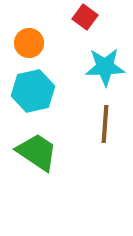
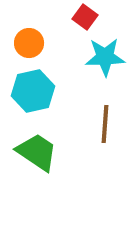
cyan star: moved 10 px up
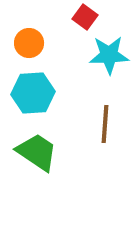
cyan star: moved 4 px right, 2 px up
cyan hexagon: moved 2 px down; rotated 9 degrees clockwise
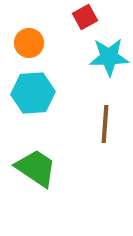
red square: rotated 25 degrees clockwise
cyan star: moved 2 px down
green trapezoid: moved 1 px left, 16 px down
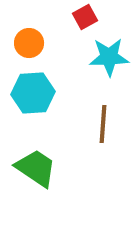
brown line: moved 2 px left
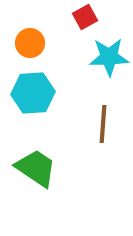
orange circle: moved 1 px right
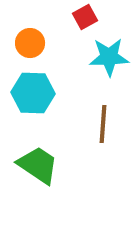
cyan hexagon: rotated 6 degrees clockwise
green trapezoid: moved 2 px right, 3 px up
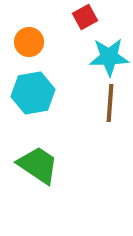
orange circle: moved 1 px left, 1 px up
cyan hexagon: rotated 12 degrees counterclockwise
brown line: moved 7 px right, 21 px up
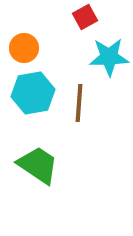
orange circle: moved 5 px left, 6 px down
brown line: moved 31 px left
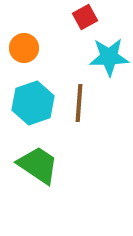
cyan hexagon: moved 10 px down; rotated 9 degrees counterclockwise
